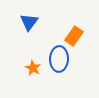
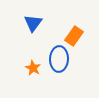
blue triangle: moved 4 px right, 1 px down
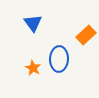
blue triangle: rotated 12 degrees counterclockwise
orange rectangle: moved 12 px right, 1 px up; rotated 12 degrees clockwise
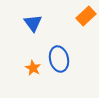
orange rectangle: moved 19 px up
blue ellipse: rotated 15 degrees counterclockwise
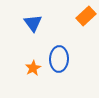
blue ellipse: rotated 15 degrees clockwise
orange star: rotated 14 degrees clockwise
